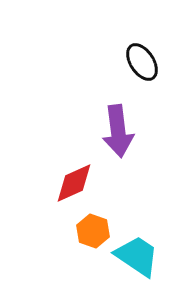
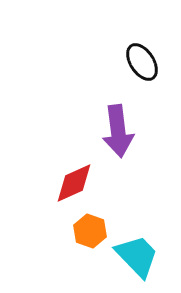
orange hexagon: moved 3 px left
cyan trapezoid: rotated 12 degrees clockwise
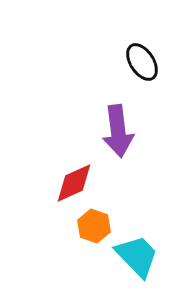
orange hexagon: moved 4 px right, 5 px up
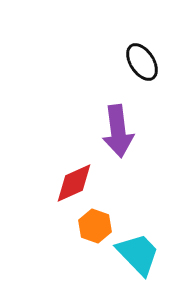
orange hexagon: moved 1 px right
cyan trapezoid: moved 1 px right, 2 px up
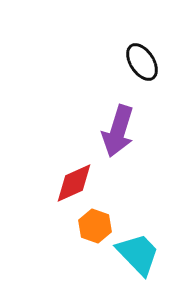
purple arrow: rotated 24 degrees clockwise
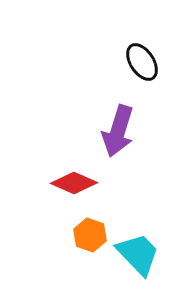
red diamond: rotated 48 degrees clockwise
orange hexagon: moved 5 px left, 9 px down
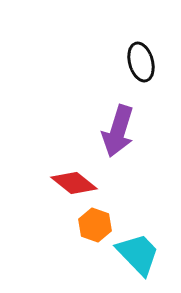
black ellipse: moved 1 px left; rotated 18 degrees clockwise
red diamond: rotated 15 degrees clockwise
orange hexagon: moved 5 px right, 10 px up
